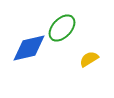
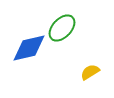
yellow semicircle: moved 1 px right, 13 px down
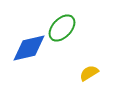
yellow semicircle: moved 1 px left, 1 px down
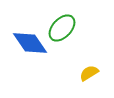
blue diamond: moved 1 px right, 5 px up; rotated 69 degrees clockwise
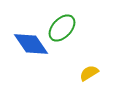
blue diamond: moved 1 px right, 1 px down
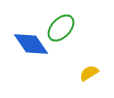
green ellipse: moved 1 px left
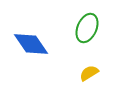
green ellipse: moved 26 px right; rotated 20 degrees counterclockwise
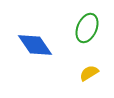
blue diamond: moved 4 px right, 1 px down
